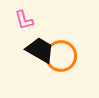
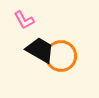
pink L-shape: rotated 15 degrees counterclockwise
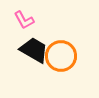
black trapezoid: moved 6 px left
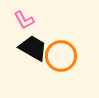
black trapezoid: moved 1 px left, 2 px up
